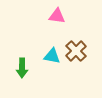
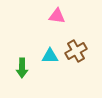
brown cross: rotated 15 degrees clockwise
cyan triangle: moved 2 px left; rotated 12 degrees counterclockwise
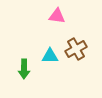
brown cross: moved 2 px up
green arrow: moved 2 px right, 1 px down
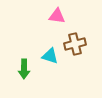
brown cross: moved 1 px left, 5 px up; rotated 15 degrees clockwise
cyan triangle: rotated 18 degrees clockwise
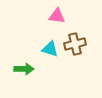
cyan triangle: moved 7 px up
green arrow: rotated 90 degrees counterclockwise
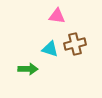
green arrow: moved 4 px right
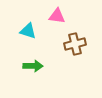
cyan triangle: moved 22 px left, 18 px up
green arrow: moved 5 px right, 3 px up
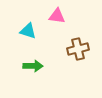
brown cross: moved 3 px right, 5 px down
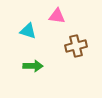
brown cross: moved 2 px left, 3 px up
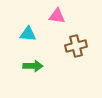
cyan triangle: moved 3 px down; rotated 12 degrees counterclockwise
